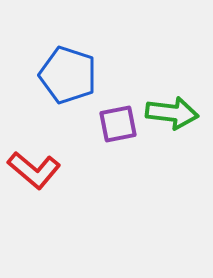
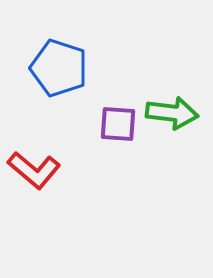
blue pentagon: moved 9 px left, 7 px up
purple square: rotated 15 degrees clockwise
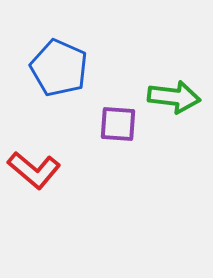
blue pentagon: rotated 6 degrees clockwise
green arrow: moved 2 px right, 16 px up
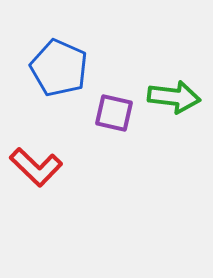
purple square: moved 4 px left, 11 px up; rotated 9 degrees clockwise
red L-shape: moved 2 px right, 3 px up; rotated 4 degrees clockwise
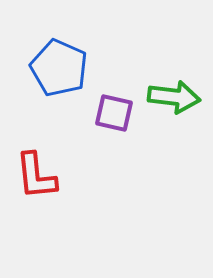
red L-shape: moved 9 px down; rotated 40 degrees clockwise
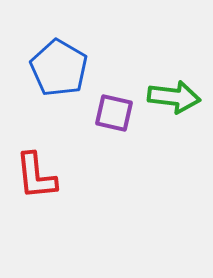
blue pentagon: rotated 6 degrees clockwise
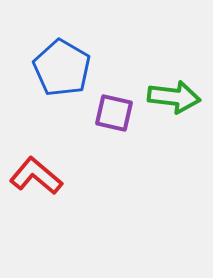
blue pentagon: moved 3 px right
red L-shape: rotated 136 degrees clockwise
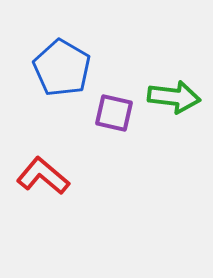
red L-shape: moved 7 px right
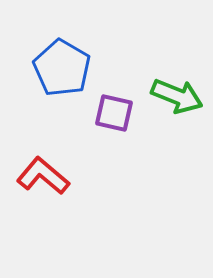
green arrow: moved 3 px right, 1 px up; rotated 15 degrees clockwise
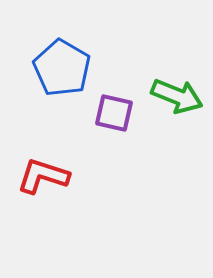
red L-shape: rotated 22 degrees counterclockwise
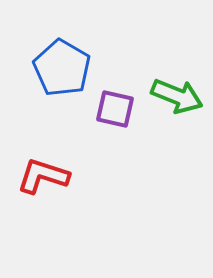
purple square: moved 1 px right, 4 px up
